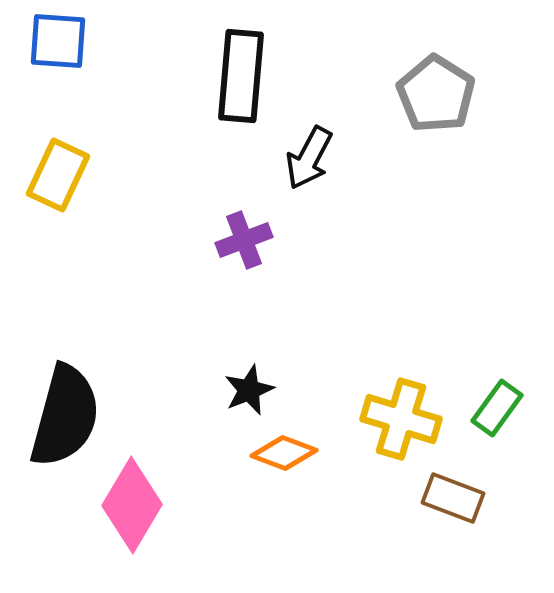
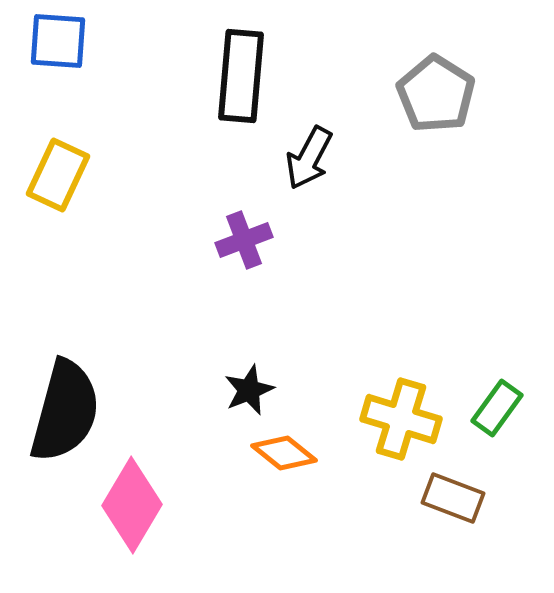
black semicircle: moved 5 px up
orange diamond: rotated 18 degrees clockwise
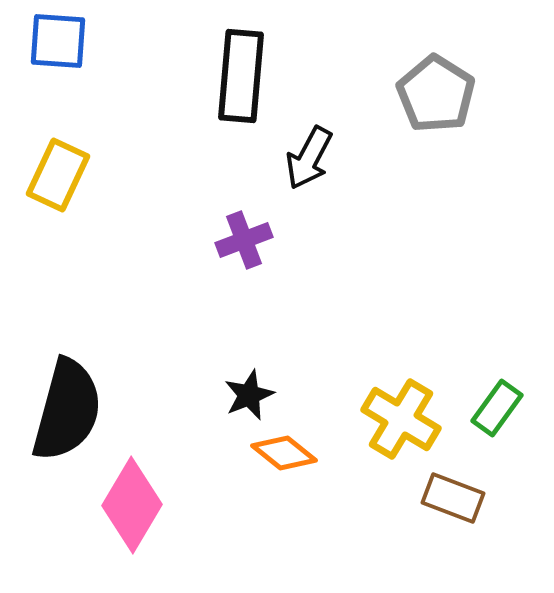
black star: moved 5 px down
black semicircle: moved 2 px right, 1 px up
yellow cross: rotated 14 degrees clockwise
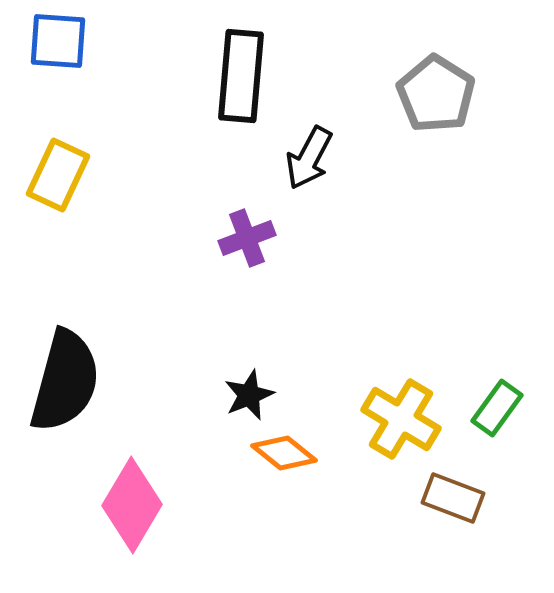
purple cross: moved 3 px right, 2 px up
black semicircle: moved 2 px left, 29 px up
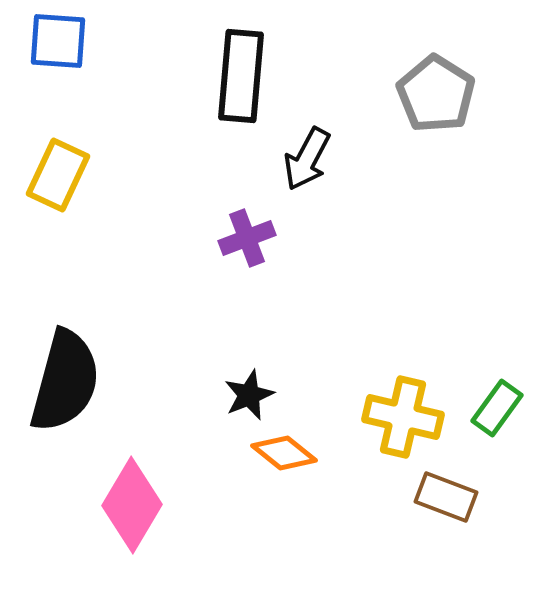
black arrow: moved 2 px left, 1 px down
yellow cross: moved 2 px right, 2 px up; rotated 18 degrees counterclockwise
brown rectangle: moved 7 px left, 1 px up
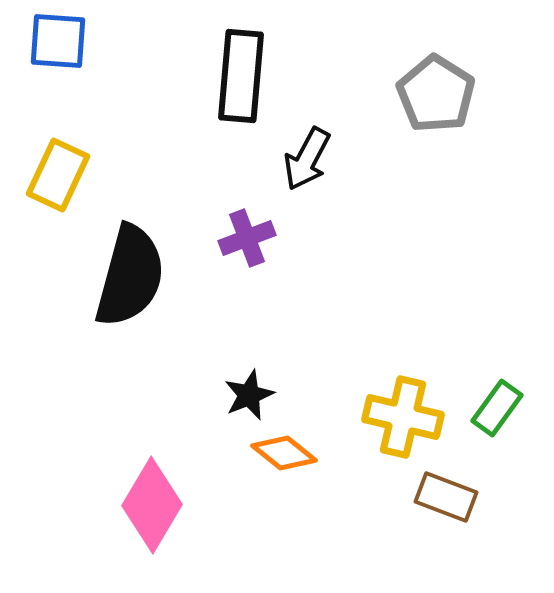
black semicircle: moved 65 px right, 105 px up
pink diamond: moved 20 px right
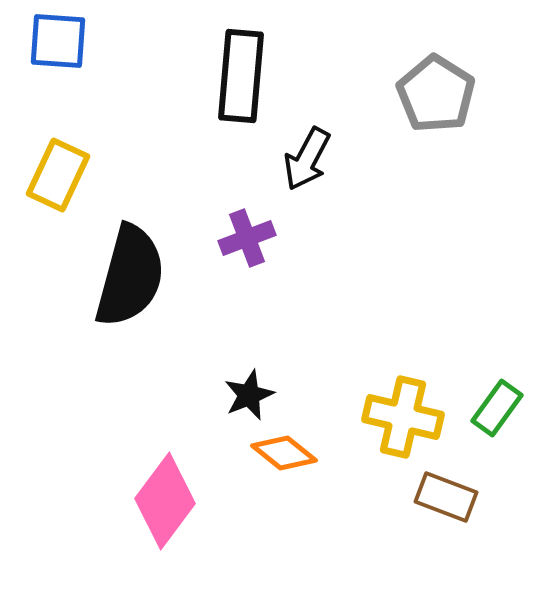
pink diamond: moved 13 px right, 4 px up; rotated 6 degrees clockwise
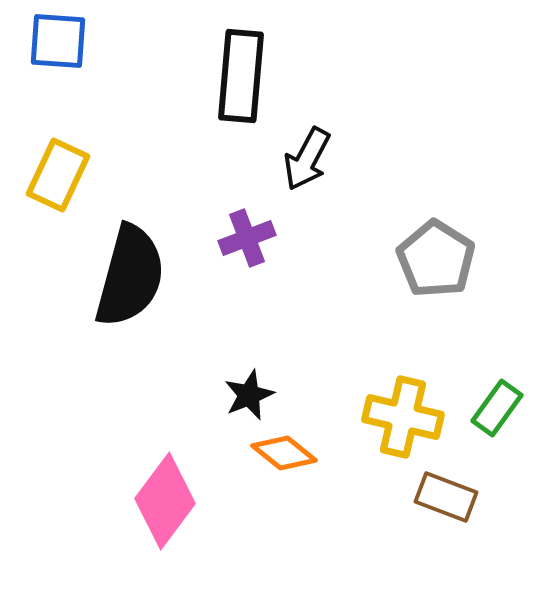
gray pentagon: moved 165 px down
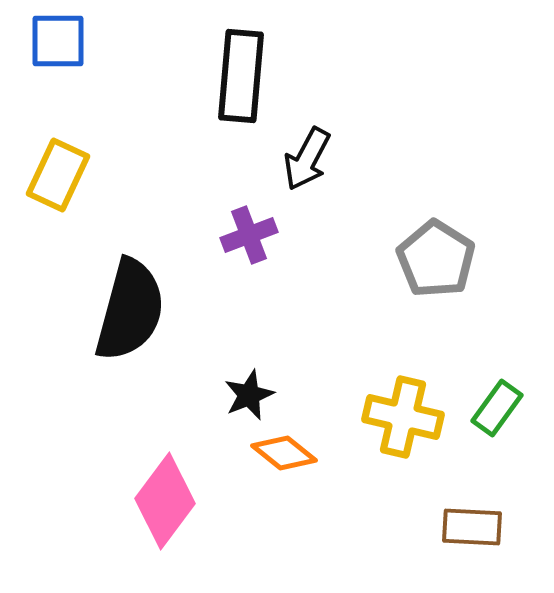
blue square: rotated 4 degrees counterclockwise
purple cross: moved 2 px right, 3 px up
black semicircle: moved 34 px down
brown rectangle: moved 26 px right, 30 px down; rotated 18 degrees counterclockwise
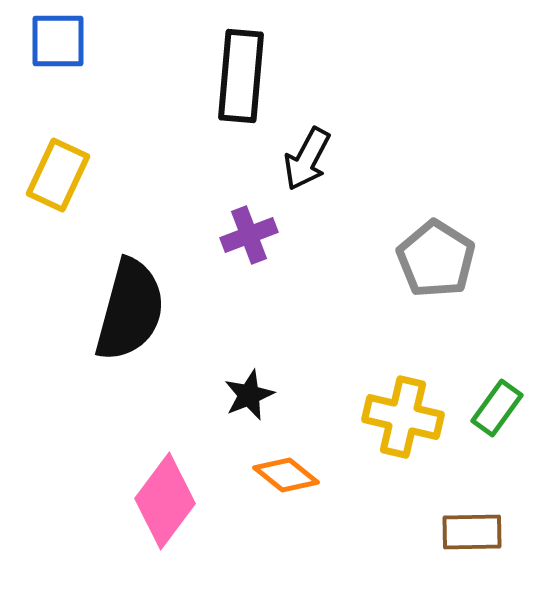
orange diamond: moved 2 px right, 22 px down
brown rectangle: moved 5 px down; rotated 4 degrees counterclockwise
